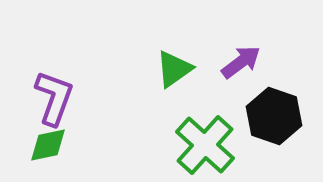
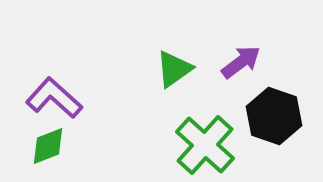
purple L-shape: rotated 68 degrees counterclockwise
green diamond: moved 1 px down; rotated 9 degrees counterclockwise
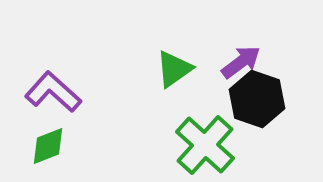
purple L-shape: moved 1 px left, 6 px up
black hexagon: moved 17 px left, 17 px up
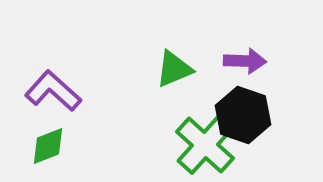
purple arrow: moved 4 px right, 1 px up; rotated 39 degrees clockwise
green triangle: rotated 12 degrees clockwise
purple L-shape: moved 1 px up
black hexagon: moved 14 px left, 16 px down
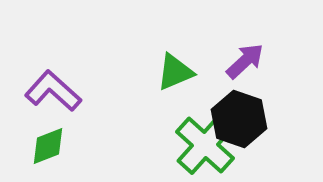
purple arrow: rotated 45 degrees counterclockwise
green triangle: moved 1 px right, 3 px down
black hexagon: moved 4 px left, 4 px down
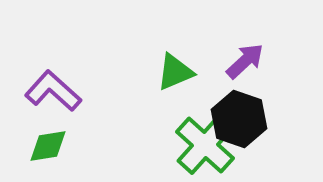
green diamond: rotated 12 degrees clockwise
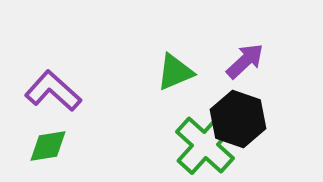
black hexagon: moved 1 px left
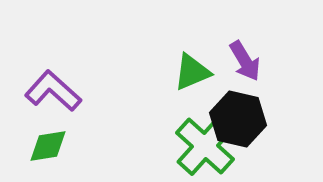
purple arrow: rotated 102 degrees clockwise
green triangle: moved 17 px right
black hexagon: rotated 6 degrees counterclockwise
green cross: moved 1 px down
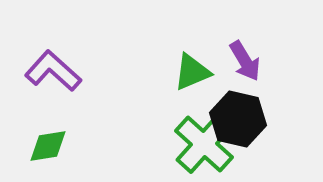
purple L-shape: moved 20 px up
green cross: moved 1 px left, 2 px up
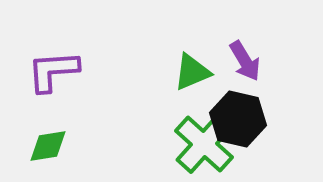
purple L-shape: rotated 46 degrees counterclockwise
